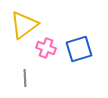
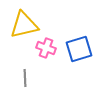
yellow triangle: rotated 24 degrees clockwise
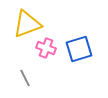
yellow triangle: moved 3 px right, 1 px up; rotated 8 degrees counterclockwise
gray line: rotated 24 degrees counterclockwise
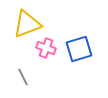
gray line: moved 2 px left, 1 px up
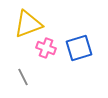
yellow triangle: moved 1 px right
blue square: moved 1 px up
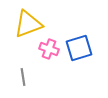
pink cross: moved 3 px right, 1 px down
gray line: rotated 18 degrees clockwise
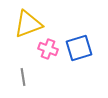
pink cross: moved 1 px left
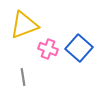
yellow triangle: moved 4 px left, 1 px down
blue square: rotated 32 degrees counterclockwise
